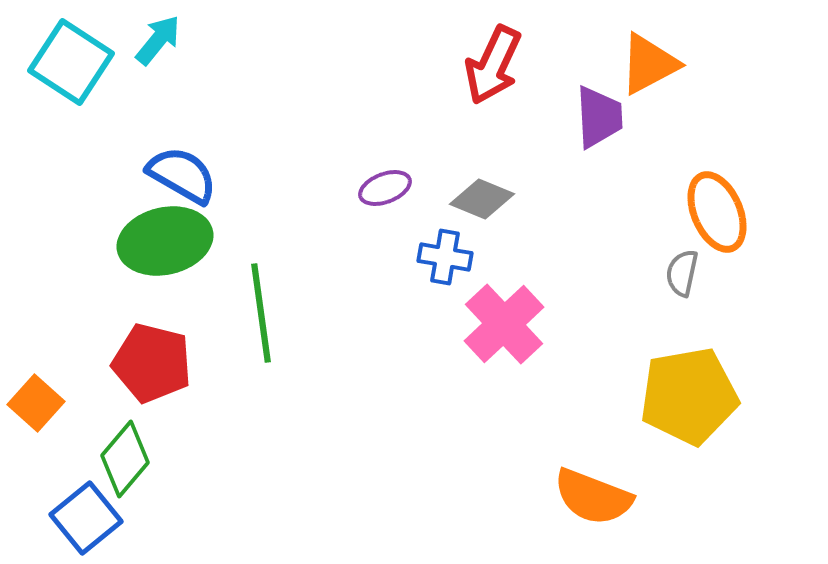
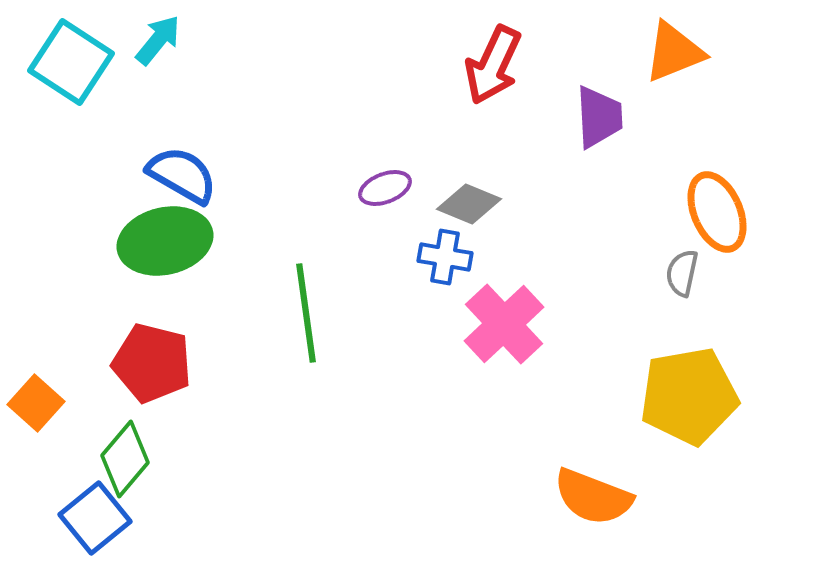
orange triangle: moved 25 px right, 12 px up; rotated 6 degrees clockwise
gray diamond: moved 13 px left, 5 px down
green line: moved 45 px right
blue square: moved 9 px right
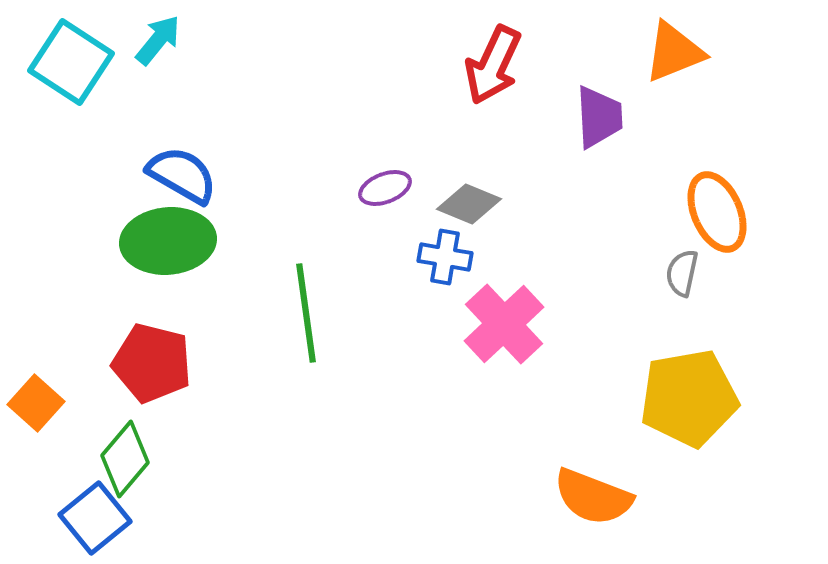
green ellipse: moved 3 px right; rotated 8 degrees clockwise
yellow pentagon: moved 2 px down
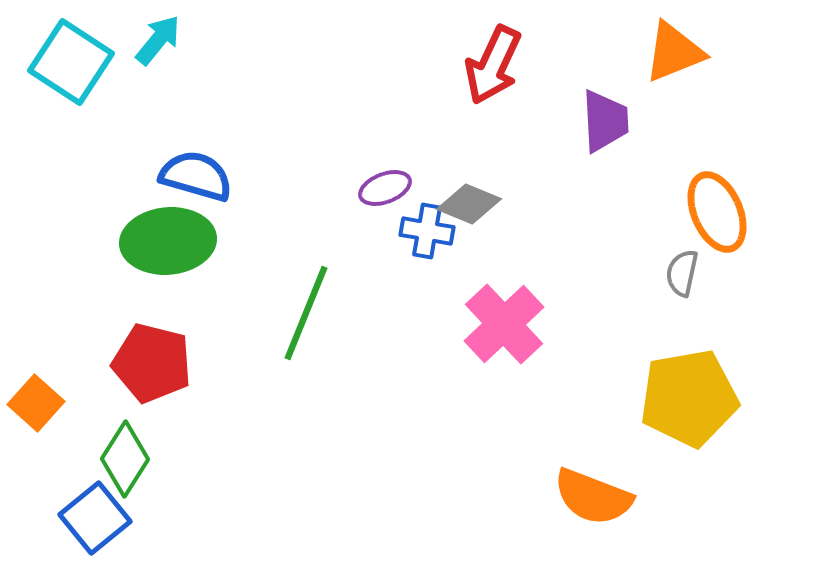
purple trapezoid: moved 6 px right, 4 px down
blue semicircle: moved 14 px right, 1 px down; rotated 14 degrees counterclockwise
blue cross: moved 18 px left, 26 px up
green line: rotated 30 degrees clockwise
green diamond: rotated 8 degrees counterclockwise
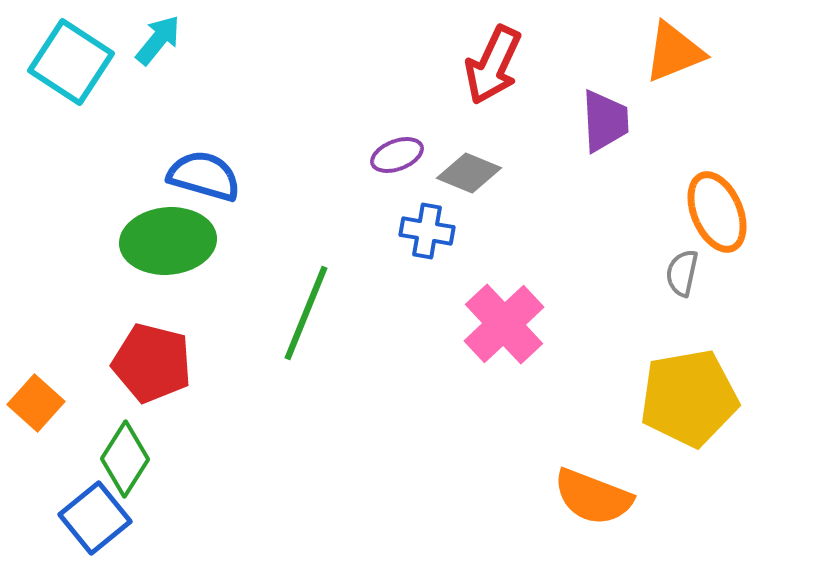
blue semicircle: moved 8 px right
purple ellipse: moved 12 px right, 33 px up
gray diamond: moved 31 px up
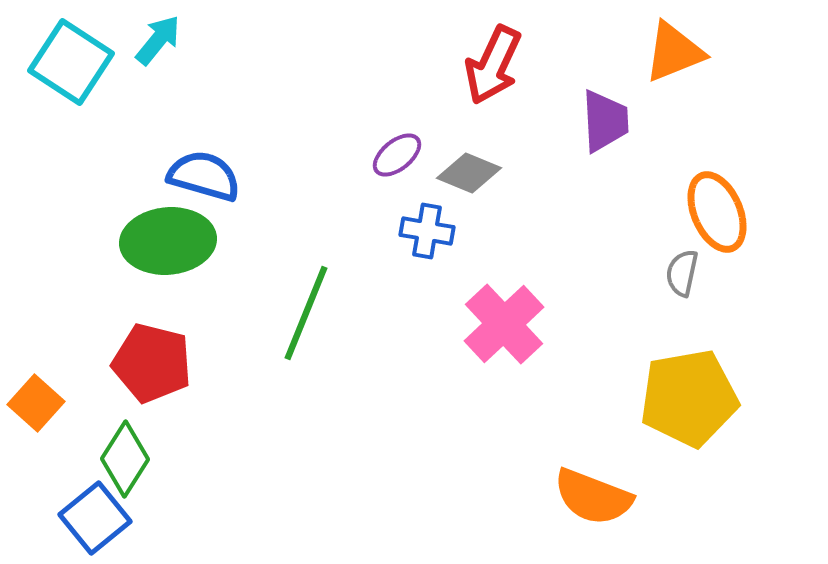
purple ellipse: rotated 18 degrees counterclockwise
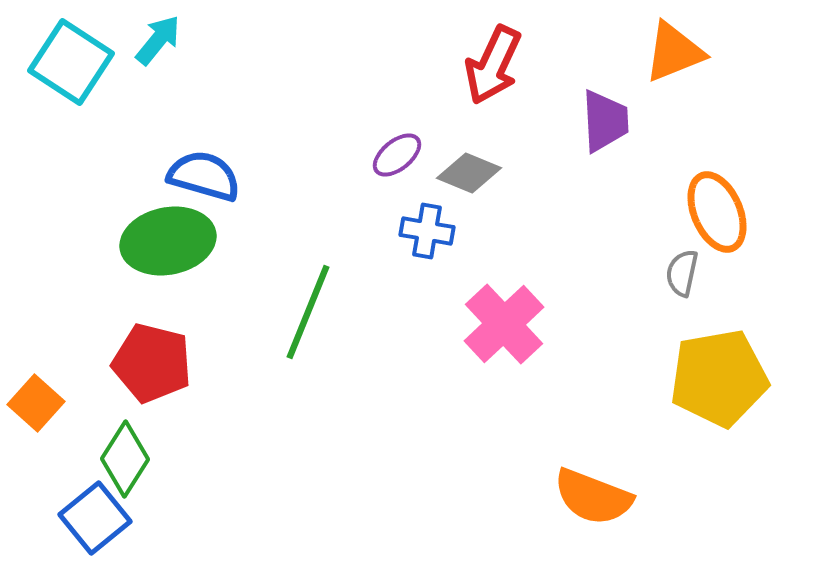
green ellipse: rotated 6 degrees counterclockwise
green line: moved 2 px right, 1 px up
yellow pentagon: moved 30 px right, 20 px up
